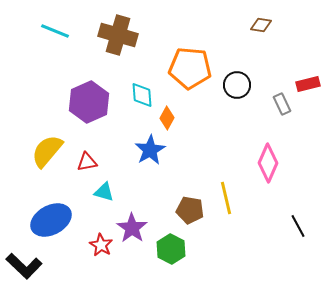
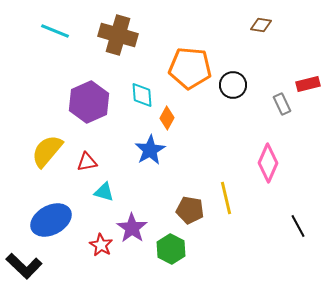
black circle: moved 4 px left
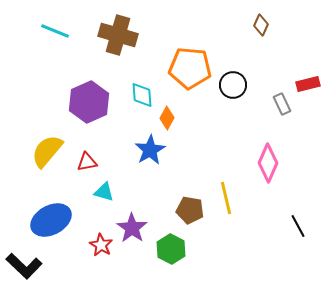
brown diamond: rotated 75 degrees counterclockwise
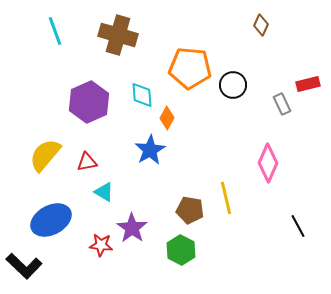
cyan line: rotated 48 degrees clockwise
yellow semicircle: moved 2 px left, 4 px down
cyan triangle: rotated 15 degrees clockwise
red star: rotated 25 degrees counterclockwise
green hexagon: moved 10 px right, 1 px down
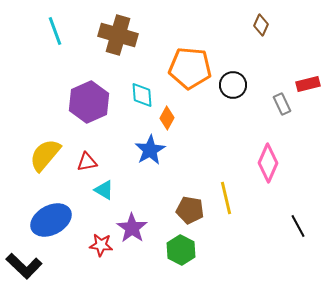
cyan triangle: moved 2 px up
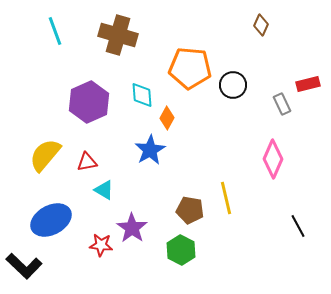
pink diamond: moved 5 px right, 4 px up
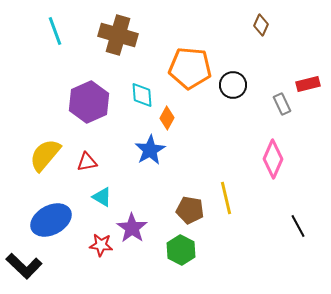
cyan triangle: moved 2 px left, 7 px down
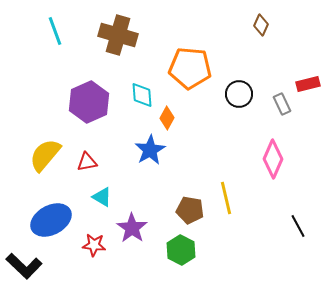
black circle: moved 6 px right, 9 px down
red star: moved 7 px left
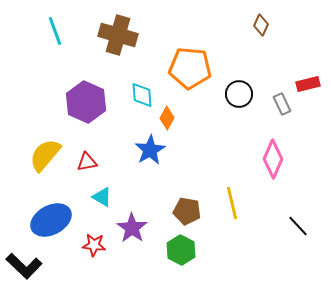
purple hexagon: moved 3 px left; rotated 12 degrees counterclockwise
yellow line: moved 6 px right, 5 px down
brown pentagon: moved 3 px left, 1 px down
black line: rotated 15 degrees counterclockwise
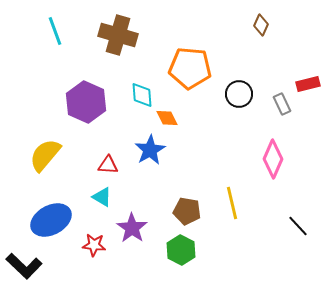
orange diamond: rotated 55 degrees counterclockwise
red triangle: moved 21 px right, 3 px down; rotated 15 degrees clockwise
